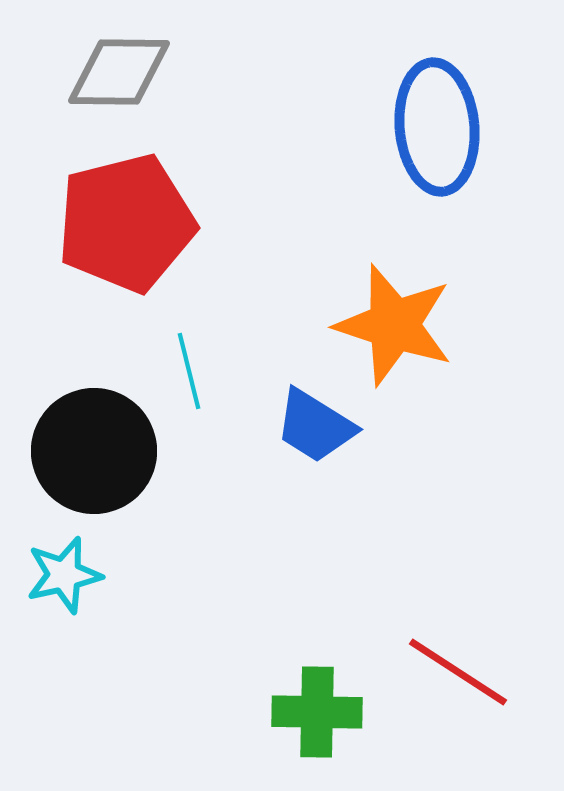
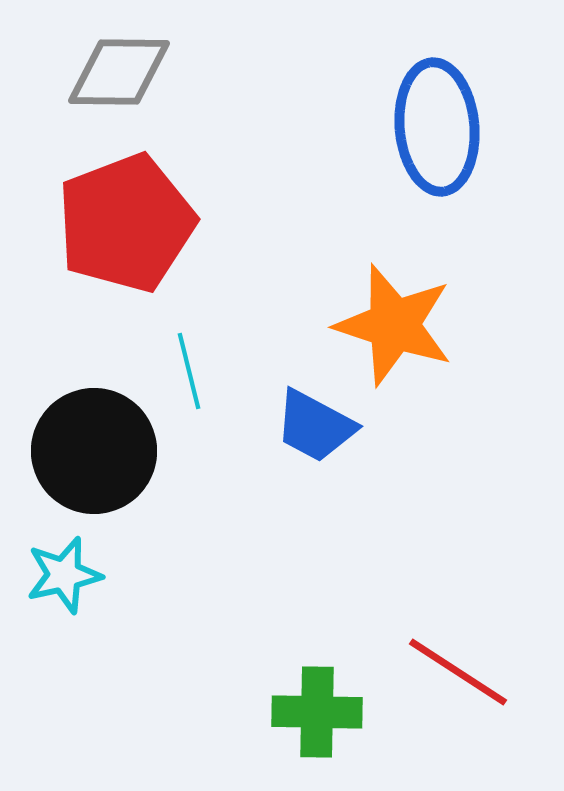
red pentagon: rotated 7 degrees counterclockwise
blue trapezoid: rotated 4 degrees counterclockwise
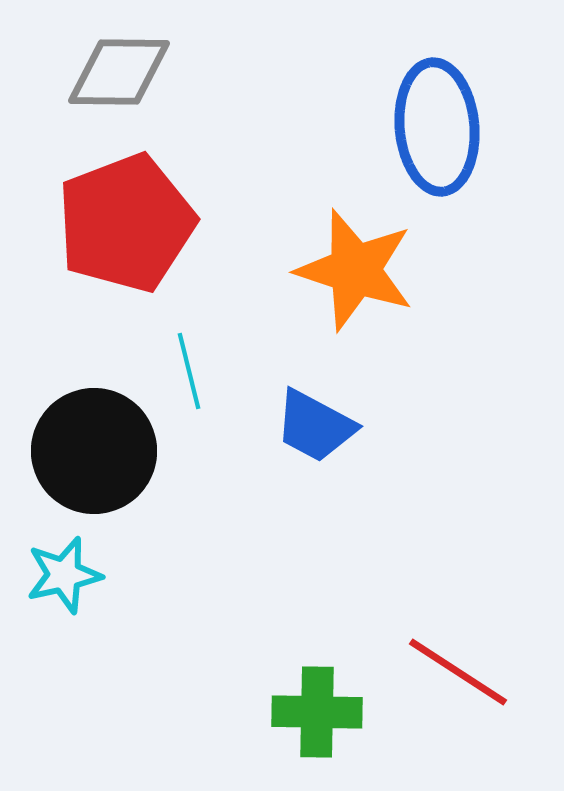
orange star: moved 39 px left, 55 px up
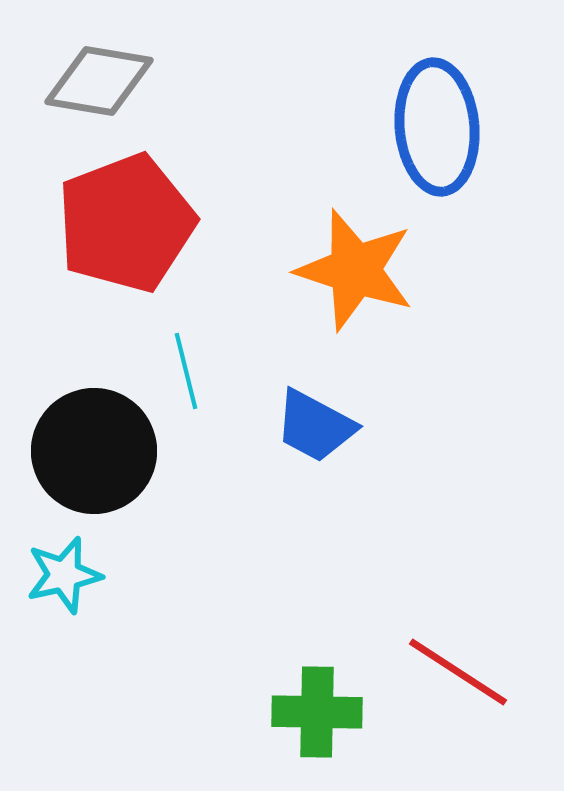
gray diamond: moved 20 px left, 9 px down; rotated 9 degrees clockwise
cyan line: moved 3 px left
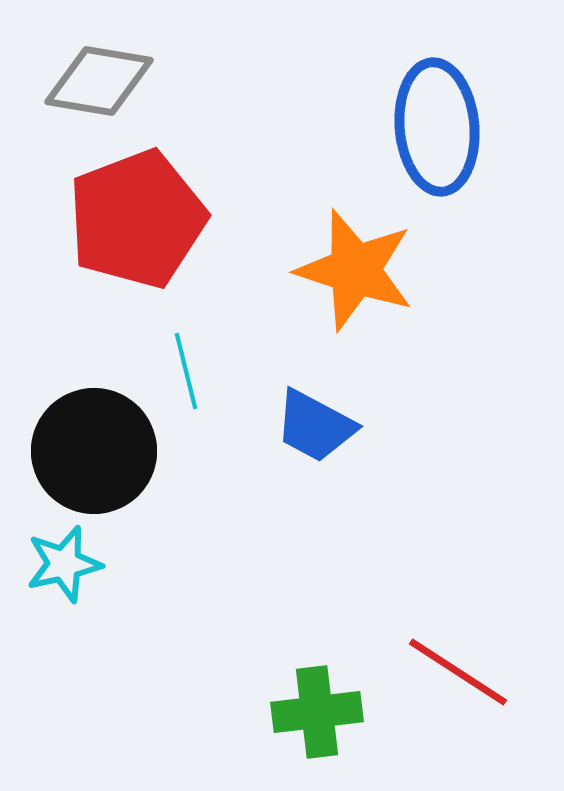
red pentagon: moved 11 px right, 4 px up
cyan star: moved 11 px up
green cross: rotated 8 degrees counterclockwise
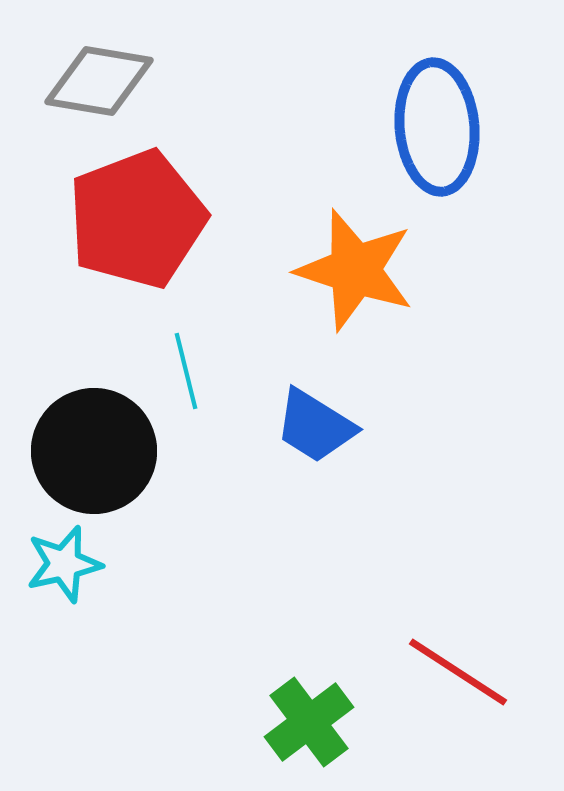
blue trapezoid: rotated 4 degrees clockwise
green cross: moved 8 px left, 10 px down; rotated 30 degrees counterclockwise
